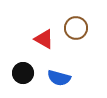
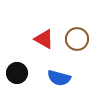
brown circle: moved 1 px right, 11 px down
black circle: moved 6 px left
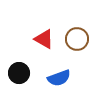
black circle: moved 2 px right
blue semicircle: rotated 35 degrees counterclockwise
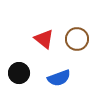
red triangle: rotated 10 degrees clockwise
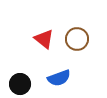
black circle: moved 1 px right, 11 px down
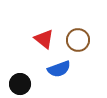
brown circle: moved 1 px right, 1 px down
blue semicircle: moved 9 px up
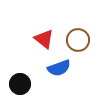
blue semicircle: moved 1 px up
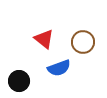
brown circle: moved 5 px right, 2 px down
black circle: moved 1 px left, 3 px up
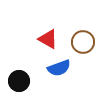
red triangle: moved 4 px right; rotated 10 degrees counterclockwise
